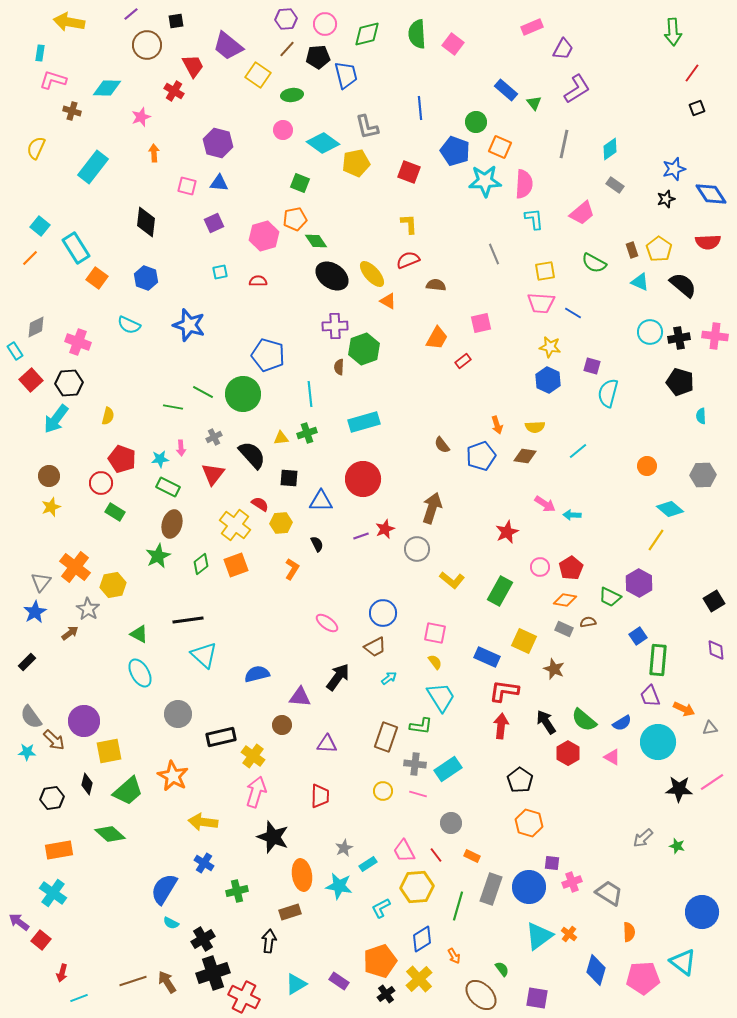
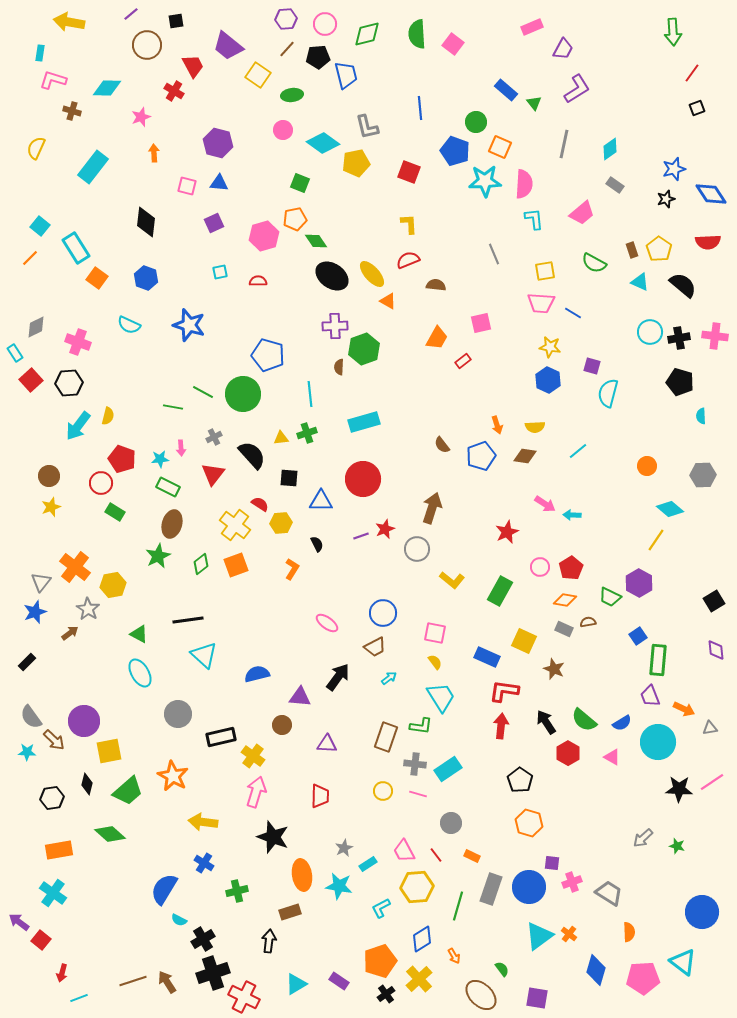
cyan rectangle at (15, 351): moved 2 px down
cyan arrow at (56, 419): moved 22 px right, 7 px down
blue star at (35, 612): rotated 10 degrees clockwise
cyan semicircle at (171, 923): moved 8 px right, 3 px up
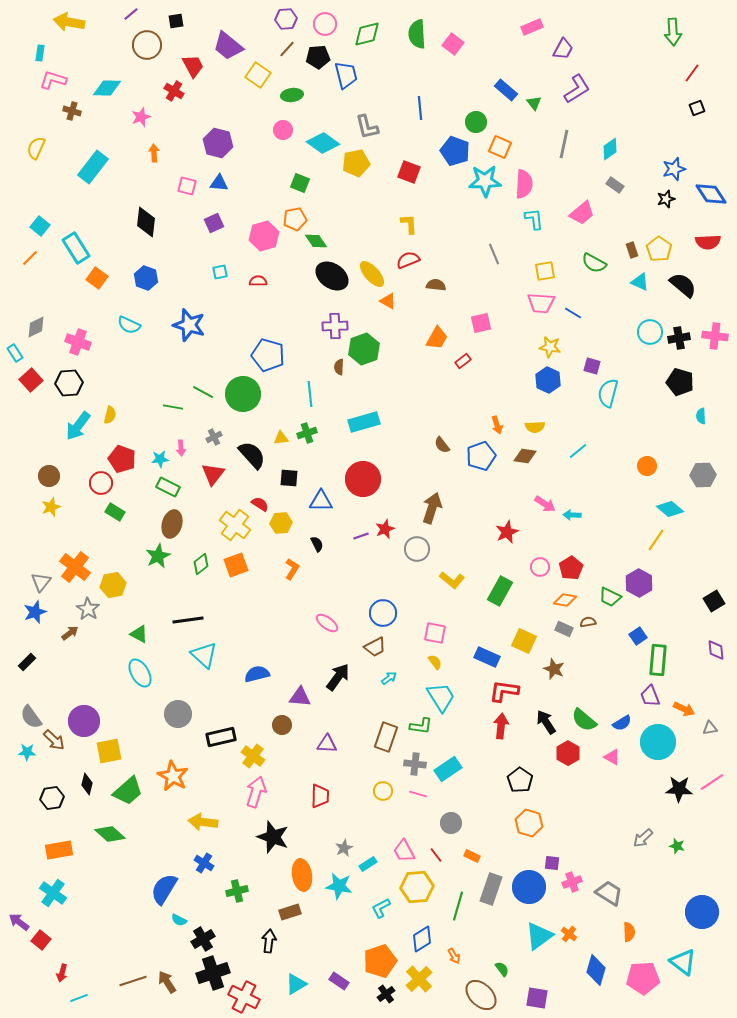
yellow semicircle at (108, 416): moved 2 px right, 1 px up
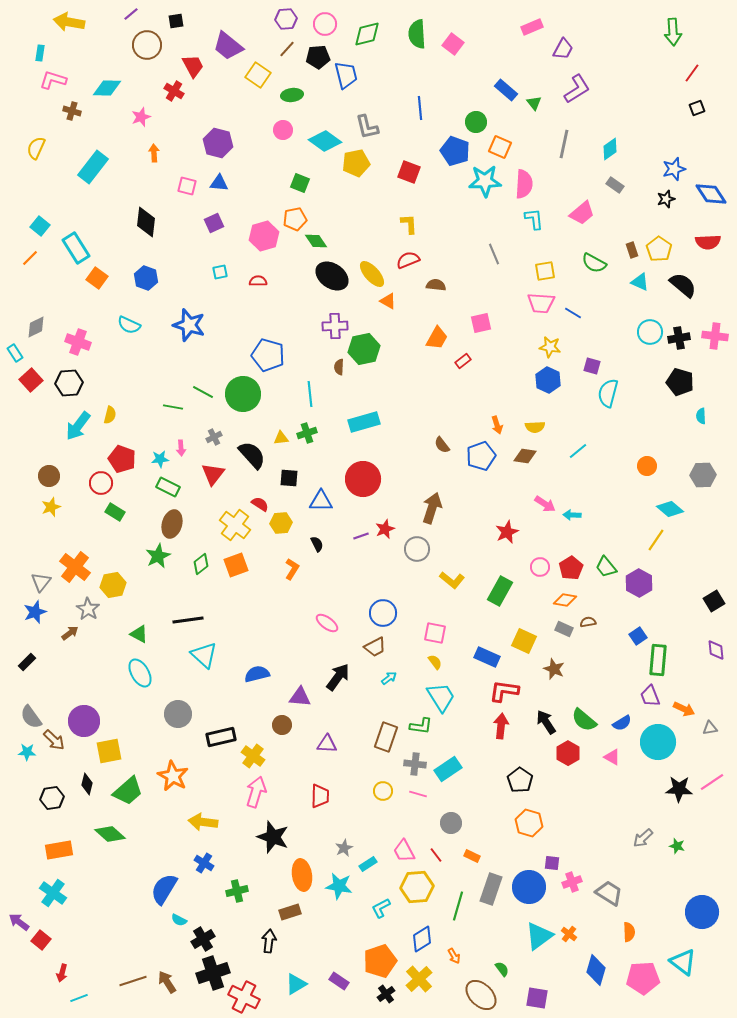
cyan diamond at (323, 143): moved 2 px right, 2 px up
green hexagon at (364, 349): rotated 8 degrees clockwise
green trapezoid at (610, 597): moved 4 px left, 30 px up; rotated 25 degrees clockwise
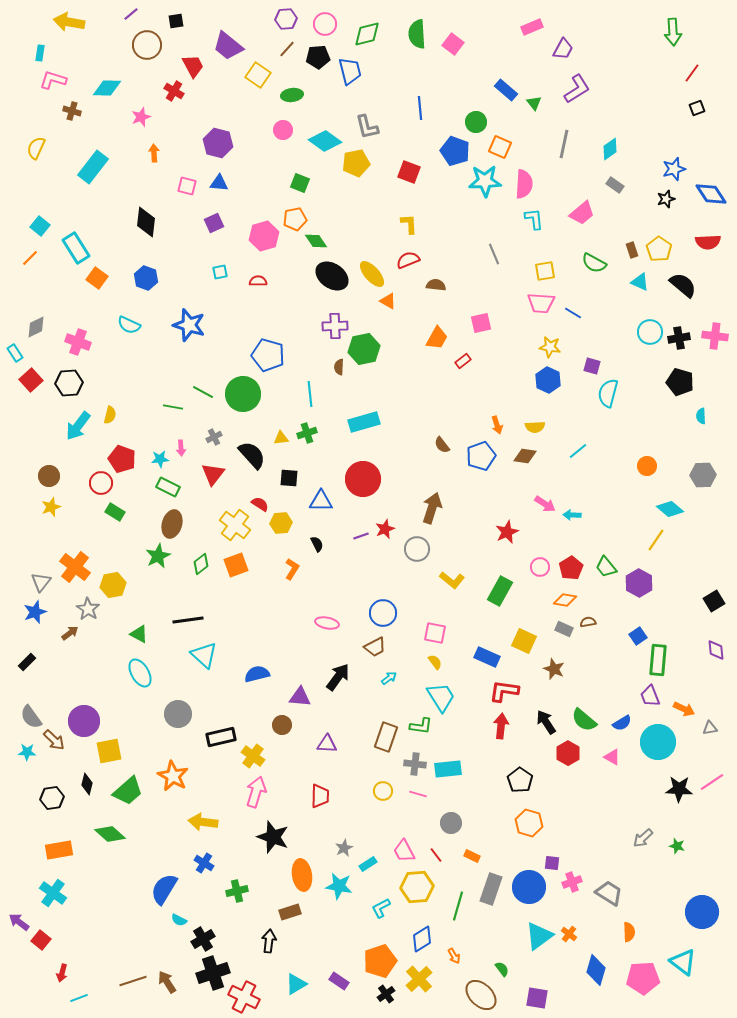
blue trapezoid at (346, 75): moved 4 px right, 4 px up
pink ellipse at (327, 623): rotated 25 degrees counterclockwise
cyan rectangle at (448, 769): rotated 28 degrees clockwise
